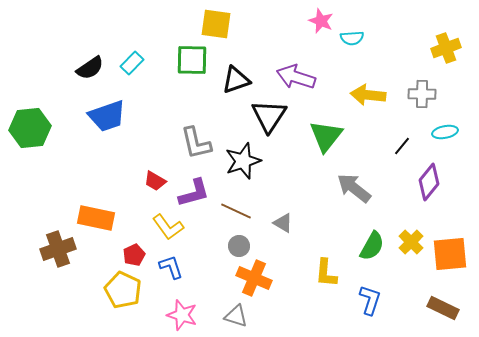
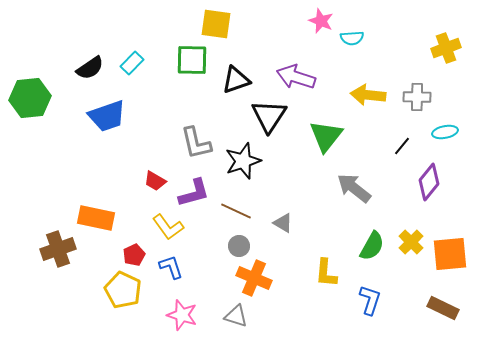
gray cross at (422, 94): moved 5 px left, 3 px down
green hexagon at (30, 128): moved 30 px up
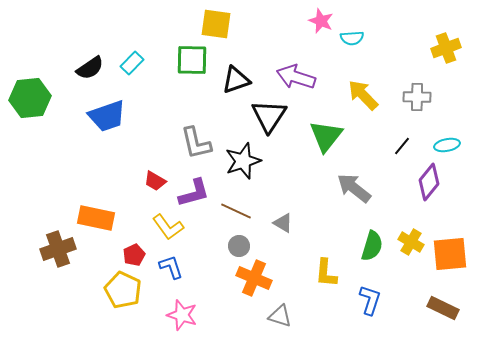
yellow arrow at (368, 95): moved 5 px left; rotated 40 degrees clockwise
cyan ellipse at (445, 132): moved 2 px right, 13 px down
yellow cross at (411, 242): rotated 15 degrees counterclockwise
green semicircle at (372, 246): rotated 12 degrees counterclockwise
gray triangle at (236, 316): moved 44 px right
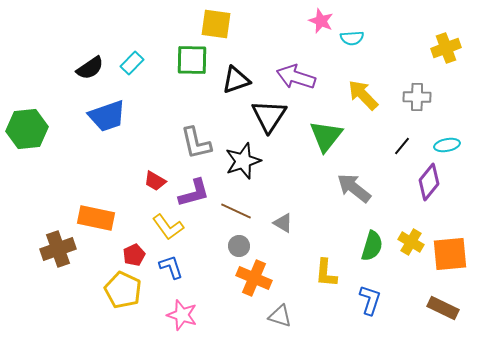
green hexagon at (30, 98): moved 3 px left, 31 px down
